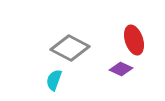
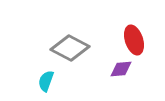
purple diamond: rotated 30 degrees counterclockwise
cyan semicircle: moved 8 px left, 1 px down
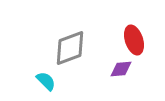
gray diamond: rotated 48 degrees counterclockwise
cyan semicircle: rotated 115 degrees clockwise
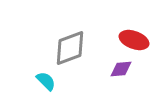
red ellipse: rotated 52 degrees counterclockwise
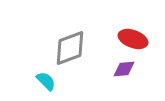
red ellipse: moved 1 px left, 1 px up
purple diamond: moved 3 px right
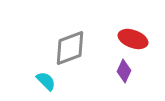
purple diamond: moved 2 px down; rotated 60 degrees counterclockwise
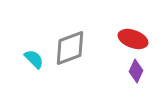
purple diamond: moved 12 px right
cyan semicircle: moved 12 px left, 22 px up
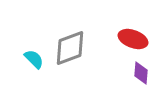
purple diamond: moved 5 px right, 2 px down; rotated 20 degrees counterclockwise
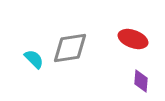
gray diamond: rotated 12 degrees clockwise
purple diamond: moved 8 px down
